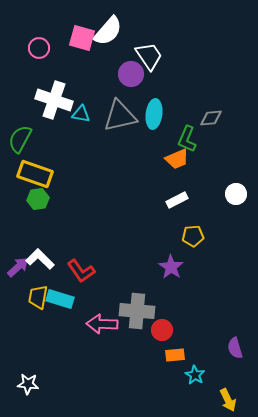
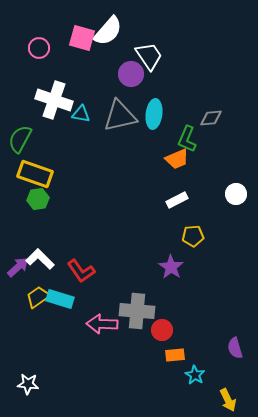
yellow trapezoid: rotated 45 degrees clockwise
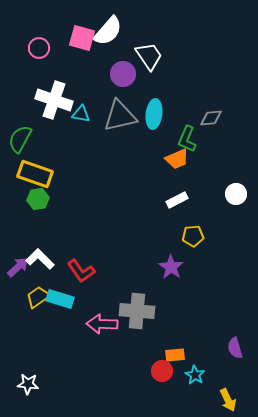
purple circle: moved 8 px left
red circle: moved 41 px down
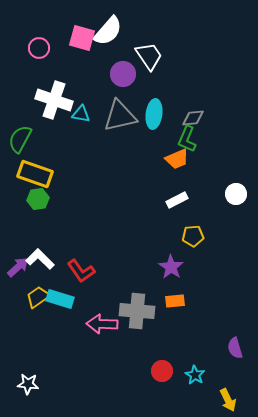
gray diamond: moved 18 px left
orange rectangle: moved 54 px up
